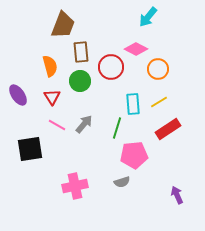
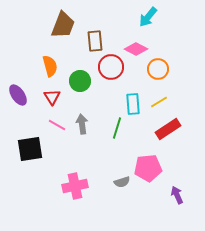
brown rectangle: moved 14 px right, 11 px up
gray arrow: moved 2 px left; rotated 48 degrees counterclockwise
pink pentagon: moved 14 px right, 13 px down
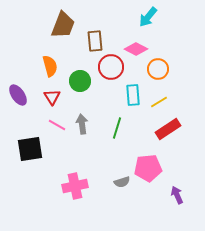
cyan rectangle: moved 9 px up
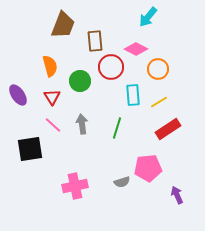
pink line: moved 4 px left; rotated 12 degrees clockwise
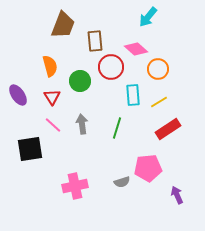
pink diamond: rotated 15 degrees clockwise
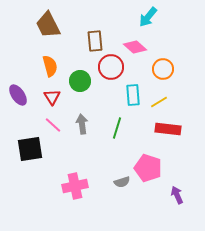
brown trapezoid: moved 15 px left; rotated 132 degrees clockwise
pink diamond: moved 1 px left, 2 px up
orange circle: moved 5 px right
red rectangle: rotated 40 degrees clockwise
pink pentagon: rotated 24 degrees clockwise
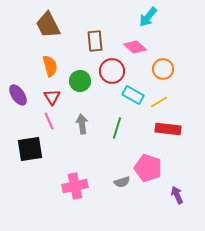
red circle: moved 1 px right, 4 px down
cyan rectangle: rotated 55 degrees counterclockwise
pink line: moved 4 px left, 4 px up; rotated 24 degrees clockwise
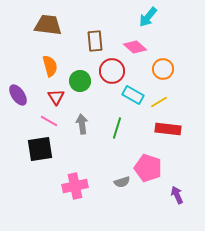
brown trapezoid: rotated 124 degrees clockwise
red triangle: moved 4 px right
pink line: rotated 36 degrees counterclockwise
black square: moved 10 px right
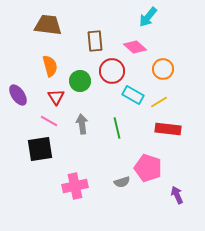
green line: rotated 30 degrees counterclockwise
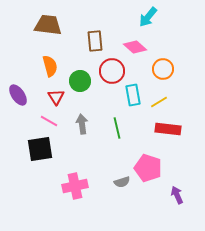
cyan rectangle: rotated 50 degrees clockwise
